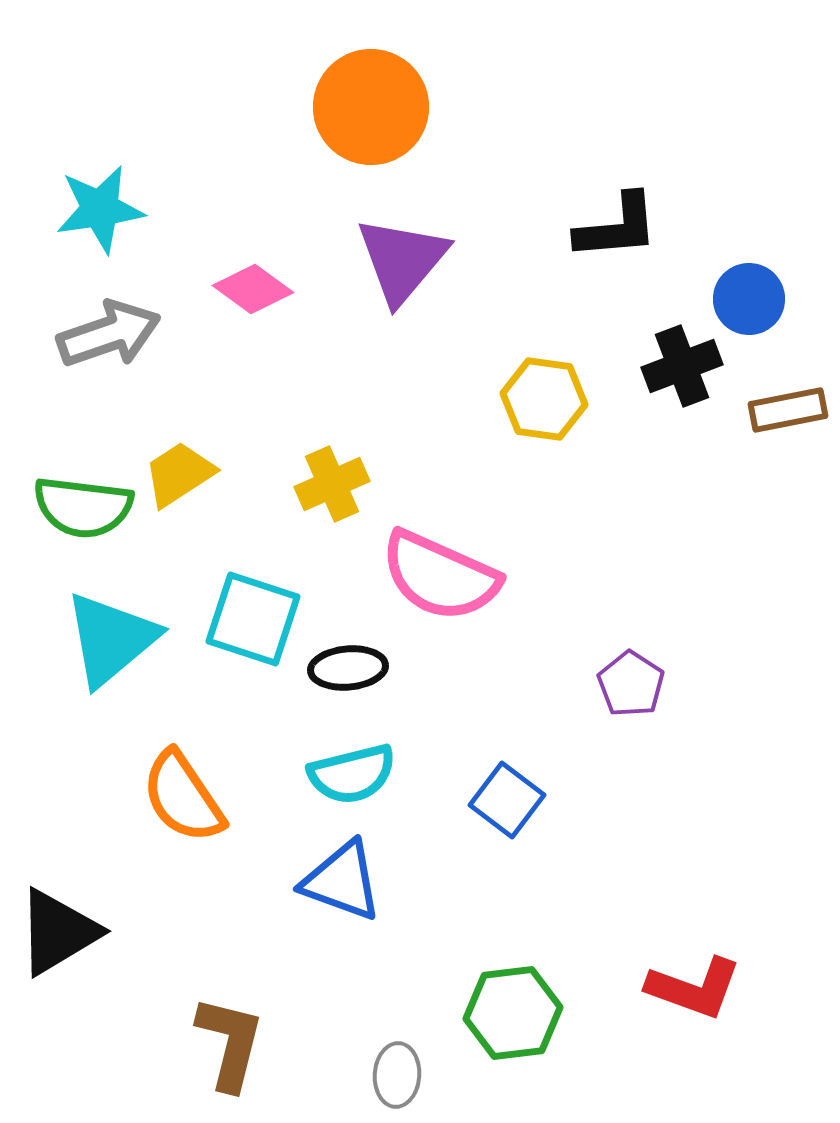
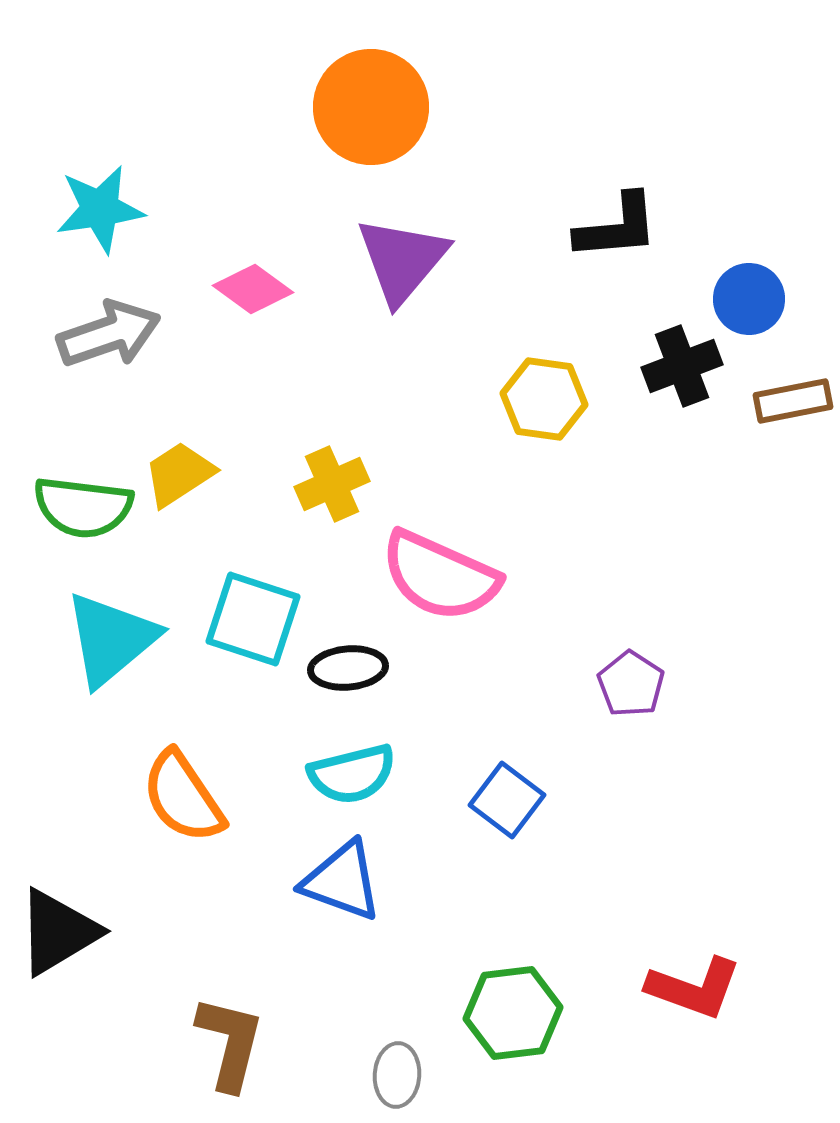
brown rectangle: moved 5 px right, 9 px up
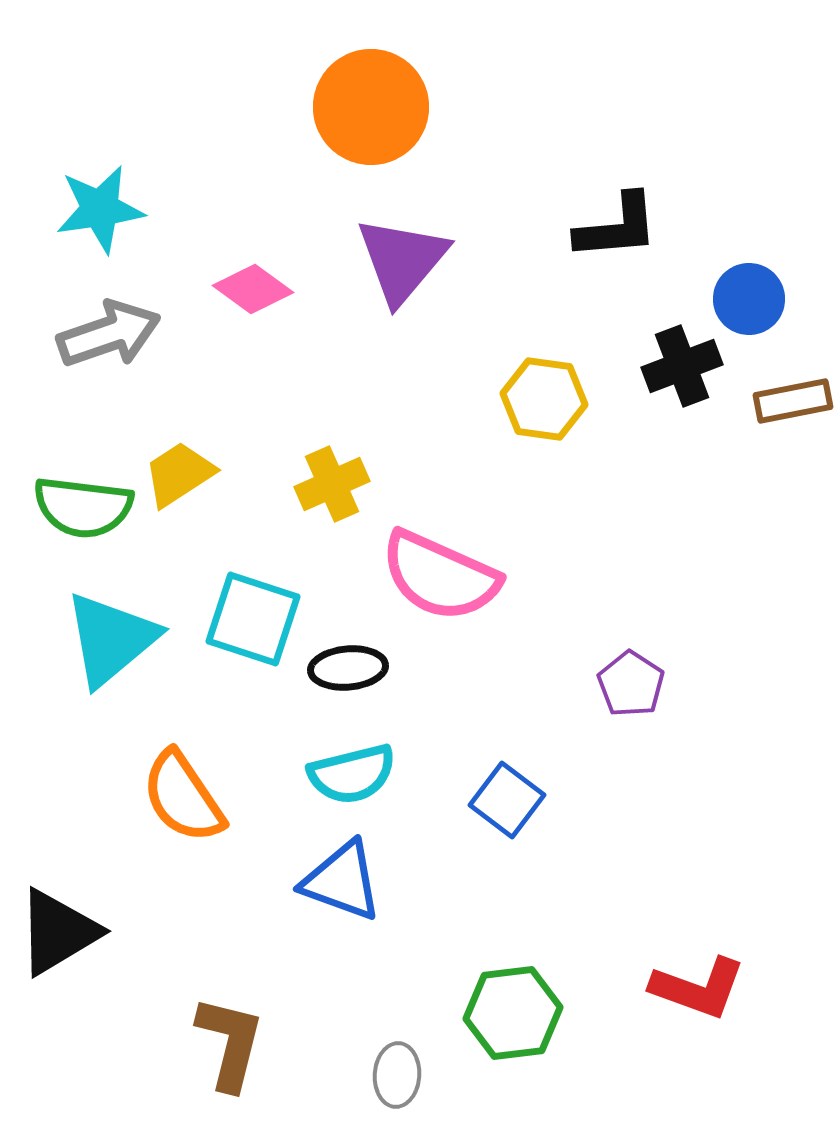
red L-shape: moved 4 px right
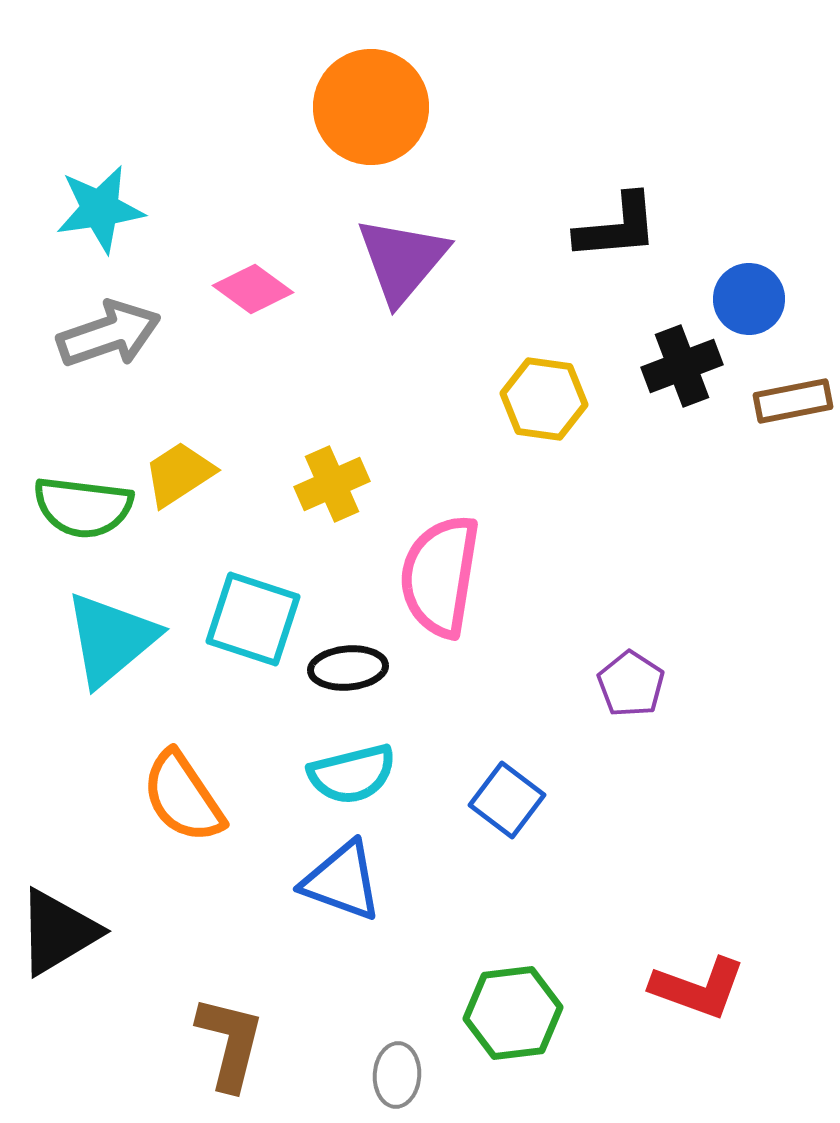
pink semicircle: rotated 75 degrees clockwise
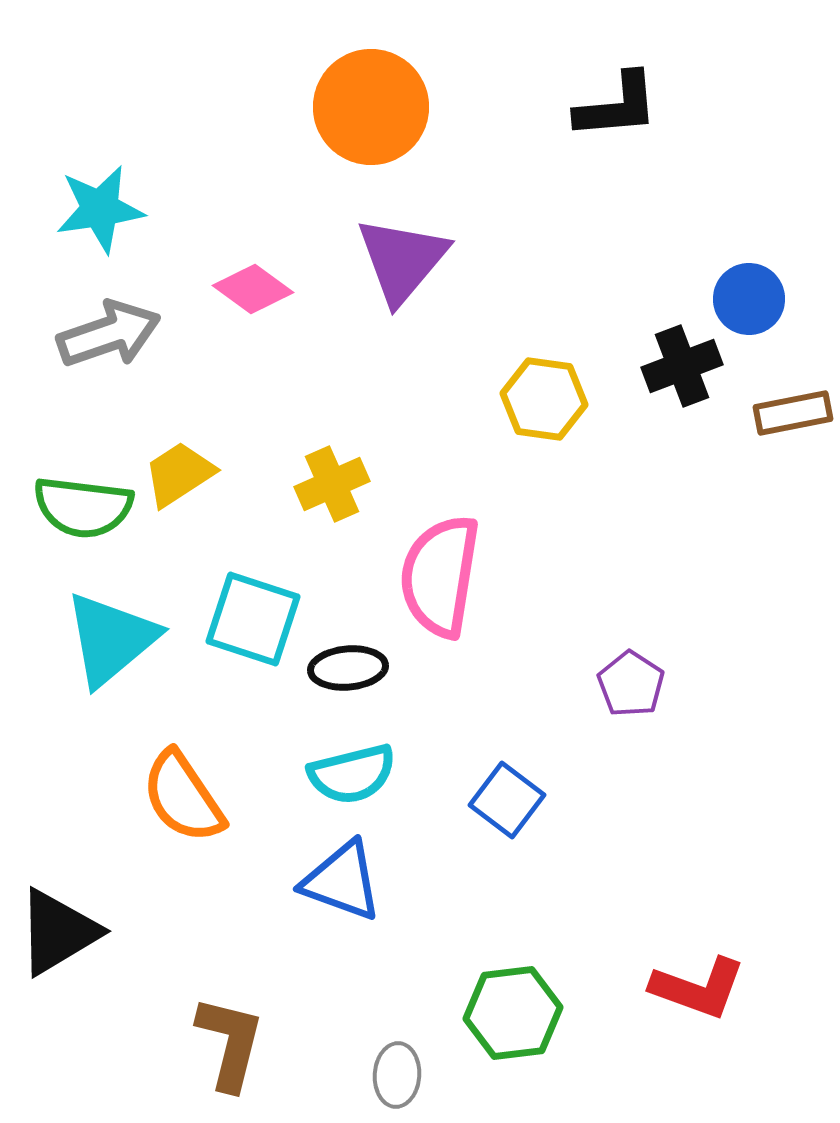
black L-shape: moved 121 px up
brown rectangle: moved 12 px down
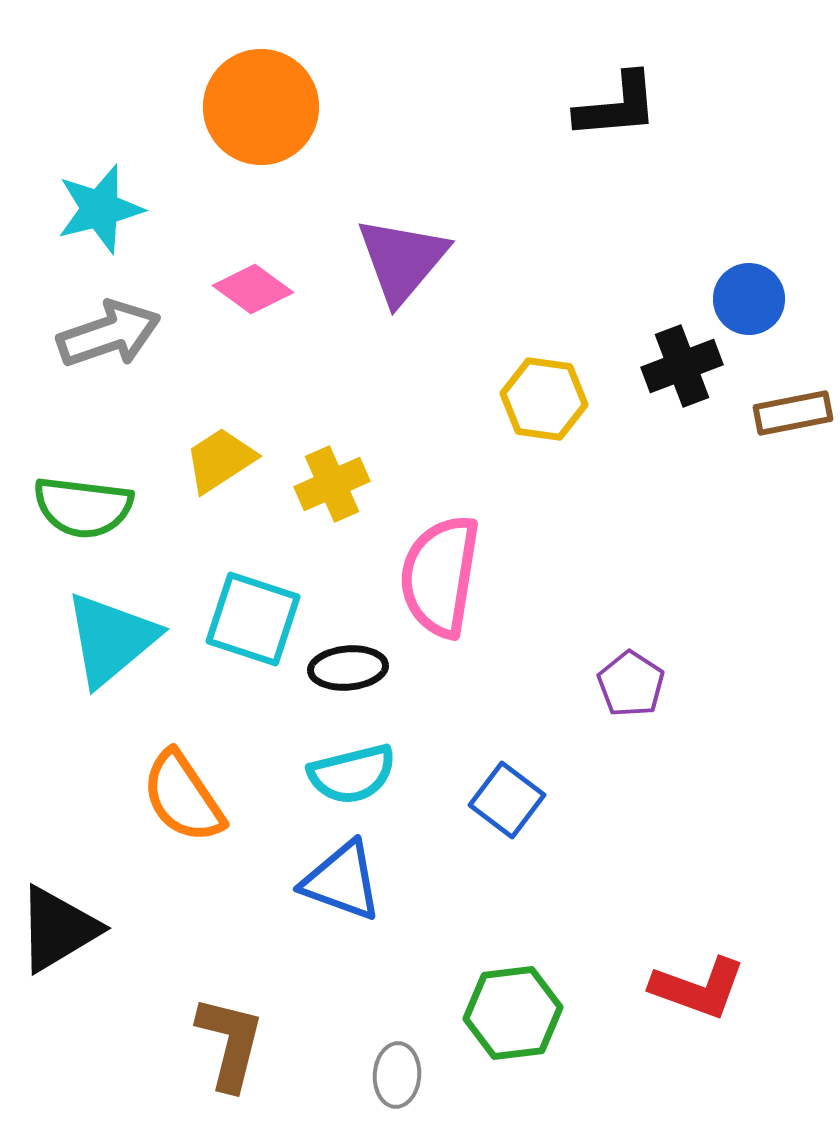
orange circle: moved 110 px left
cyan star: rotated 6 degrees counterclockwise
yellow trapezoid: moved 41 px right, 14 px up
black triangle: moved 3 px up
